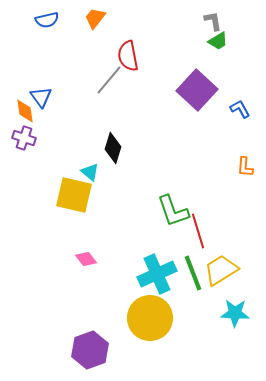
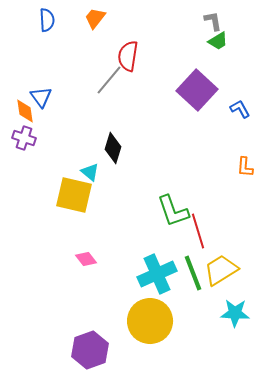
blue semicircle: rotated 80 degrees counterclockwise
red semicircle: rotated 20 degrees clockwise
yellow circle: moved 3 px down
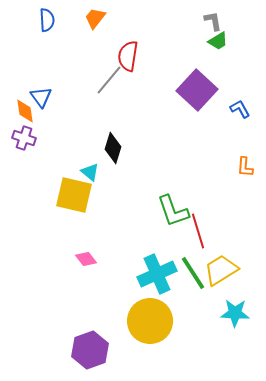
green line: rotated 12 degrees counterclockwise
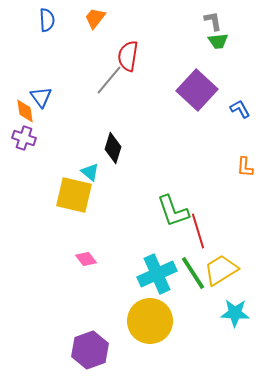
green trapezoid: rotated 25 degrees clockwise
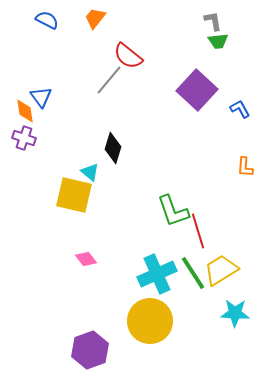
blue semicircle: rotated 60 degrees counterclockwise
red semicircle: rotated 60 degrees counterclockwise
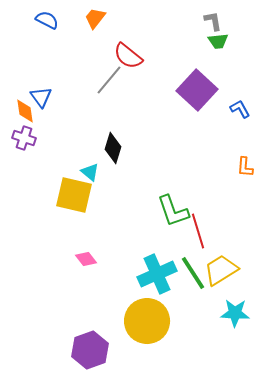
yellow circle: moved 3 px left
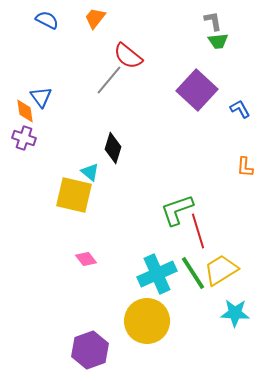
green L-shape: moved 4 px right, 1 px up; rotated 90 degrees clockwise
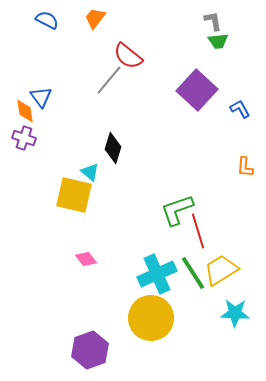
yellow circle: moved 4 px right, 3 px up
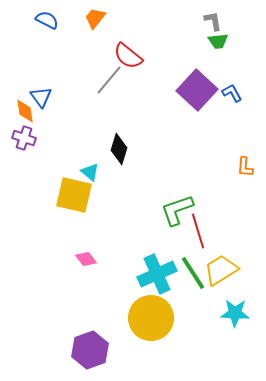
blue L-shape: moved 8 px left, 16 px up
black diamond: moved 6 px right, 1 px down
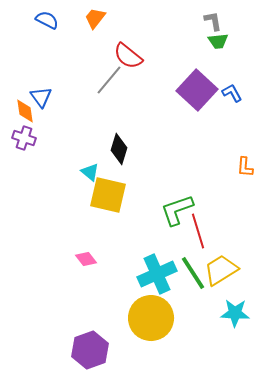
yellow square: moved 34 px right
